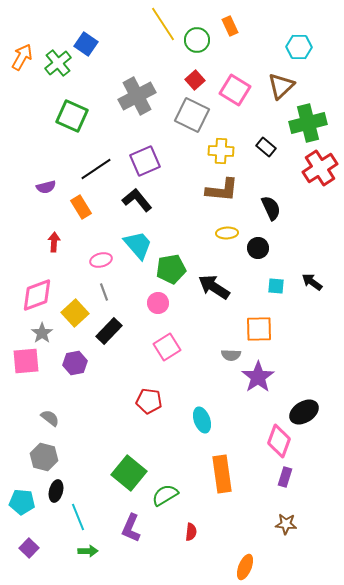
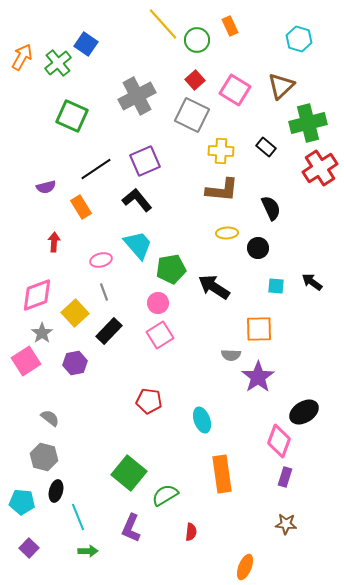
yellow line at (163, 24): rotated 9 degrees counterclockwise
cyan hexagon at (299, 47): moved 8 px up; rotated 15 degrees clockwise
pink square at (167, 347): moved 7 px left, 12 px up
pink square at (26, 361): rotated 28 degrees counterclockwise
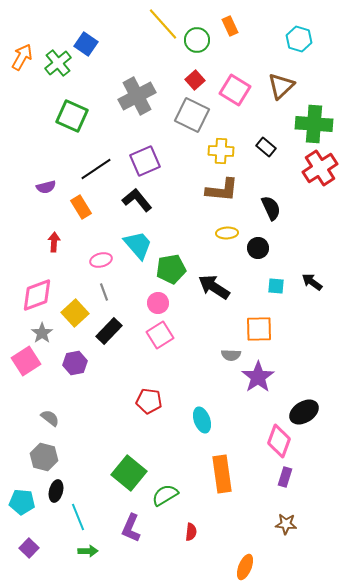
green cross at (308, 123): moved 6 px right, 1 px down; rotated 18 degrees clockwise
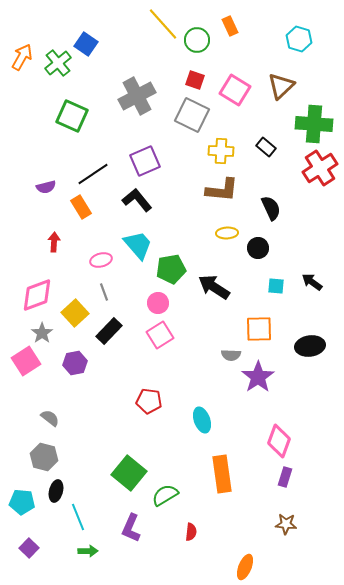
red square at (195, 80): rotated 30 degrees counterclockwise
black line at (96, 169): moved 3 px left, 5 px down
black ellipse at (304, 412): moved 6 px right, 66 px up; rotated 24 degrees clockwise
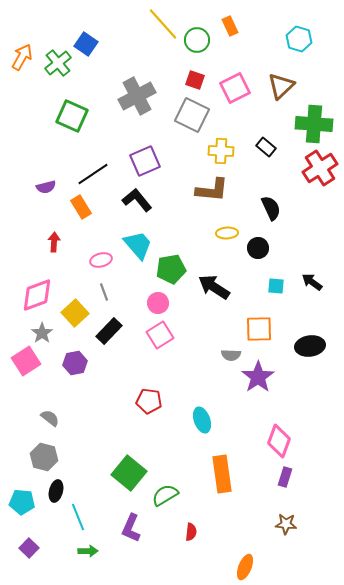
pink square at (235, 90): moved 2 px up; rotated 32 degrees clockwise
brown L-shape at (222, 190): moved 10 px left
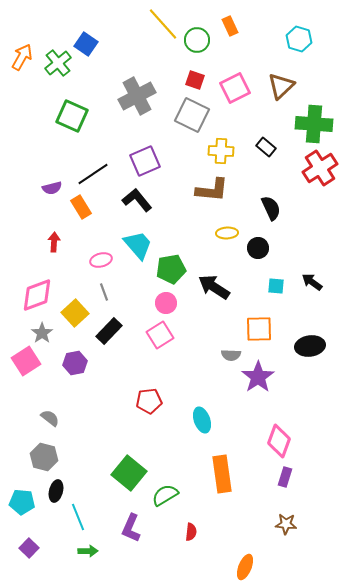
purple semicircle at (46, 187): moved 6 px right, 1 px down
pink circle at (158, 303): moved 8 px right
red pentagon at (149, 401): rotated 15 degrees counterclockwise
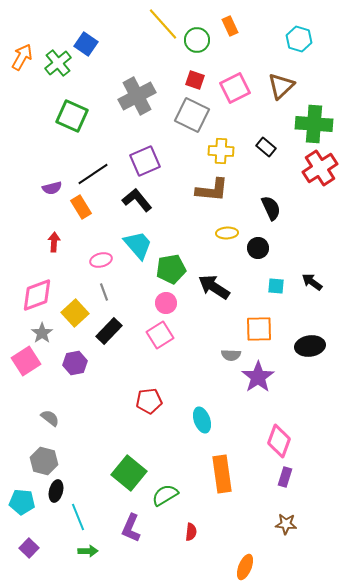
gray hexagon at (44, 457): moved 4 px down
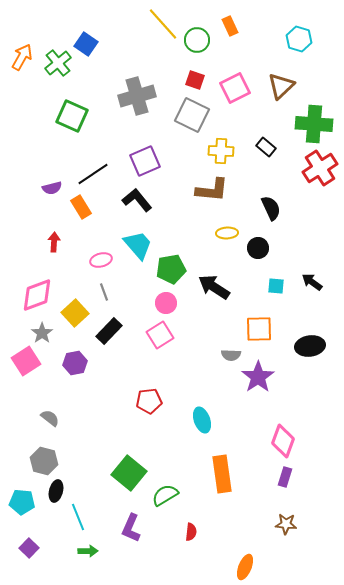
gray cross at (137, 96): rotated 12 degrees clockwise
pink diamond at (279, 441): moved 4 px right
